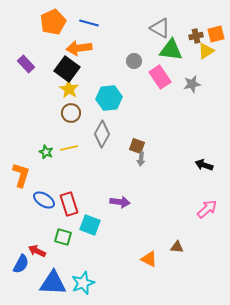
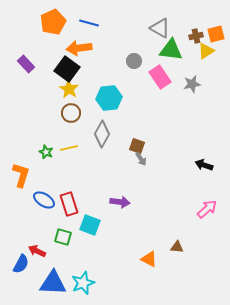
gray arrow: rotated 40 degrees counterclockwise
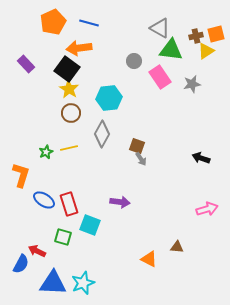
green star: rotated 24 degrees clockwise
black arrow: moved 3 px left, 7 px up
pink arrow: rotated 25 degrees clockwise
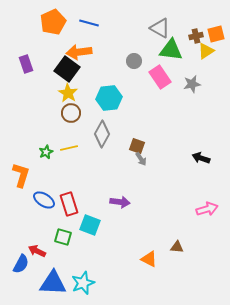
orange arrow: moved 4 px down
purple rectangle: rotated 24 degrees clockwise
yellow star: moved 1 px left, 4 px down
